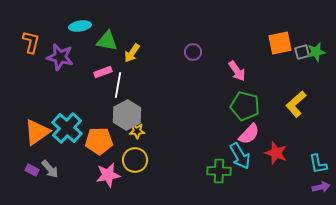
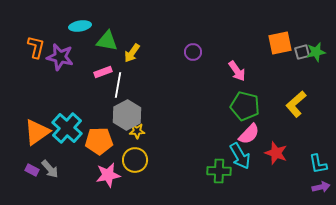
orange L-shape: moved 5 px right, 5 px down
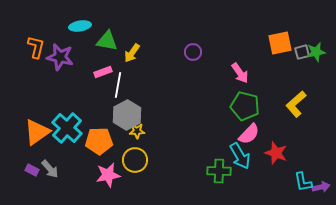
pink arrow: moved 3 px right, 2 px down
cyan L-shape: moved 15 px left, 18 px down
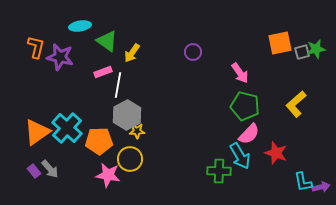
green triangle: rotated 25 degrees clockwise
green star: moved 3 px up
yellow circle: moved 5 px left, 1 px up
purple rectangle: moved 2 px right, 1 px down; rotated 24 degrees clockwise
pink star: rotated 20 degrees clockwise
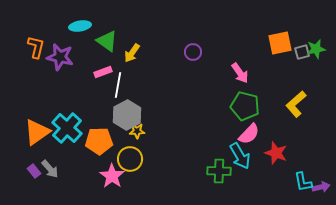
pink star: moved 4 px right, 1 px down; rotated 25 degrees clockwise
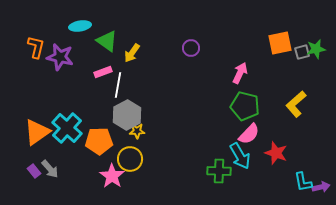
purple circle: moved 2 px left, 4 px up
pink arrow: rotated 120 degrees counterclockwise
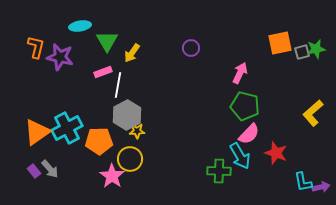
green triangle: rotated 25 degrees clockwise
yellow L-shape: moved 17 px right, 9 px down
cyan cross: rotated 20 degrees clockwise
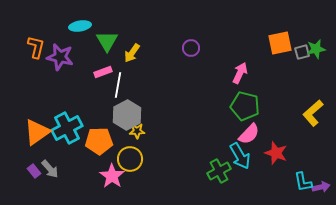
green cross: rotated 30 degrees counterclockwise
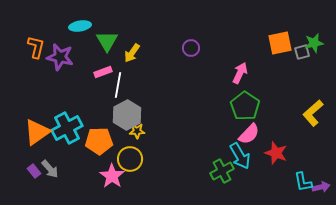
green star: moved 2 px left, 6 px up
green pentagon: rotated 20 degrees clockwise
green cross: moved 3 px right
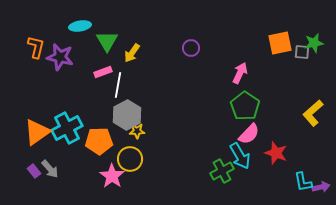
gray square: rotated 21 degrees clockwise
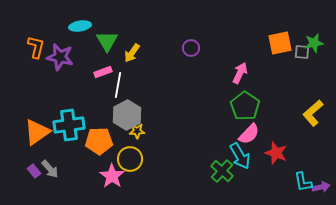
cyan cross: moved 2 px right, 3 px up; rotated 20 degrees clockwise
green cross: rotated 20 degrees counterclockwise
